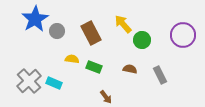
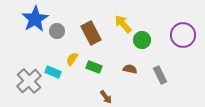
yellow semicircle: rotated 64 degrees counterclockwise
cyan rectangle: moved 1 px left, 11 px up
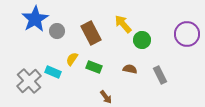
purple circle: moved 4 px right, 1 px up
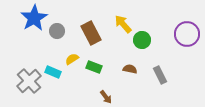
blue star: moved 1 px left, 1 px up
yellow semicircle: rotated 24 degrees clockwise
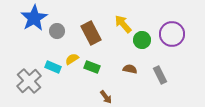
purple circle: moved 15 px left
green rectangle: moved 2 px left
cyan rectangle: moved 5 px up
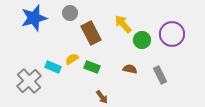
blue star: rotated 16 degrees clockwise
gray circle: moved 13 px right, 18 px up
brown arrow: moved 4 px left
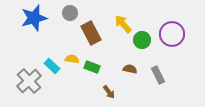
yellow semicircle: rotated 40 degrees clockwise
cyan rectangle: moved 1 px left, 1 px up; rotated 21 degrees clockwise
gray rectangle: moved 2 px left
brown arrow: moved 7 px right, 5 px up
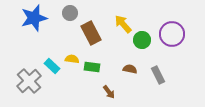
green rectangle: rotated 14 degrees counterclockwise
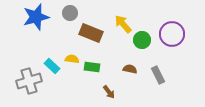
blue star: moved 2 px right, 1 px up
brown rectangle: rotated 40 degrees counterclockwise
gray cross: rotated 25 degrees clockwise
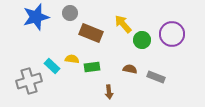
green rectangle: rotated 14 degrees counterclockwise
gray rectangle: moved 2 px left, 2 px down; rotated 42 degrees counterclockwise
brown arrow: rotated 32 degrees clockwise
